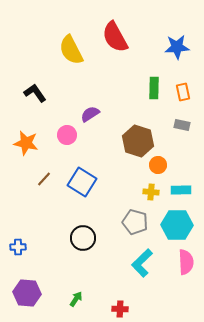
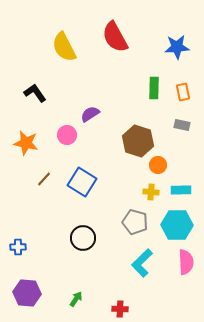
yellow semicircle: moved 7 px left, 3 px up
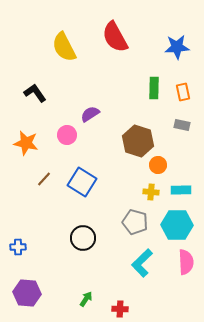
green arrow: moved 10 px right
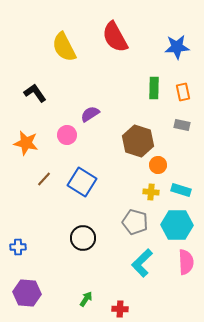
cyan rectangle: rotated 18 degrees clockwise
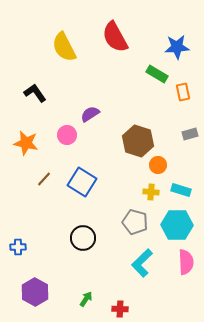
green rectangle: moved 3 px right, 14 px up; rotated 60 degrees counterclockwise
gray rectangle: moved 8 px right, 9 px down; rotated 28 degrees counterclockwise
purple hexagon: moved 8 px right, 1 px up; rotated 24 degrees clockwise
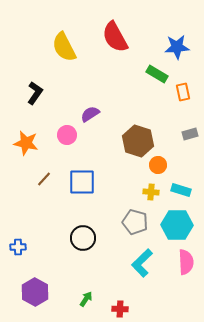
black L-shape: rotated 70 degrees clockwise
blue square: rotated 32 degrees counterclockwise
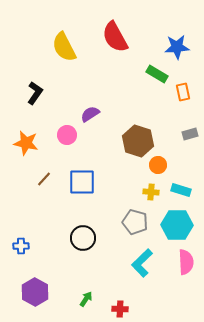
blue cross: moved 3 px right, 1 px up
